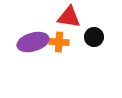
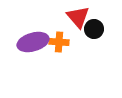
red triangle: moved 9 px right; rotated 40 degrees clockwise
black circle: moved 8 px up
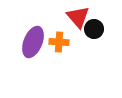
purple ellipse: rotated 52 degrees counterclockwise
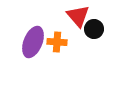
red triangle: moved 1 px up
orange cross: moved 2 px left
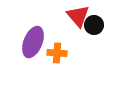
black circle: moved 4 px up
orange cross: moved 11 px down
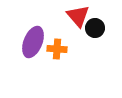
black circle: moved 1 px right, 3 px down
orange cross: moved 4 px up
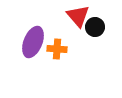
black circle: moved 1 px up
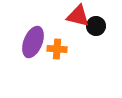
red triangle: rotated 35 degrees counterclockwise
black circle: moved 1 px right, 1 px up
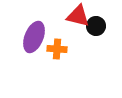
purple ellipse: moved 1 px right, 5 px up
